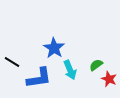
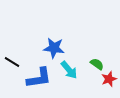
blue star: rotated 25 degrees counterclockwise
green semicircle: moved 1 px right, 1 px up; rotated 72 degrees clockwise
cyan arrow: moved 1 px left; rotated 18 degrees counterclockwise
red star: rotated 28 degrees clockwise
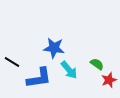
red star: moved 1 px down
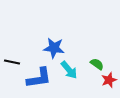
black line: rotated 21 degrees counterclockwise
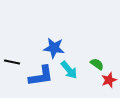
blue L-shape: moved 2 px right, 2 px up
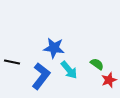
blue L-shape: rotated 44 degrees counterclockwise
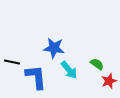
blue L-shape: moved 5 px left, 1 px down; rotated 44 degrees counterclockwise
red star: moved 1 px down
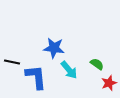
red star: moved 2 px down
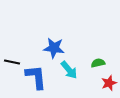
green semicircle: moved 1 px right, 1 px up; rotated 48 degrees counterclockwise
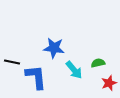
cyan arrow: moved 5 px right
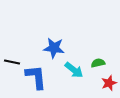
cyan arrow: rotated 12 degrees counterclockwise
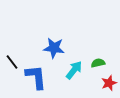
black line: rotated 42 degrees clockwise
cyan arrow: rotated 90 degrees counterclockwise
